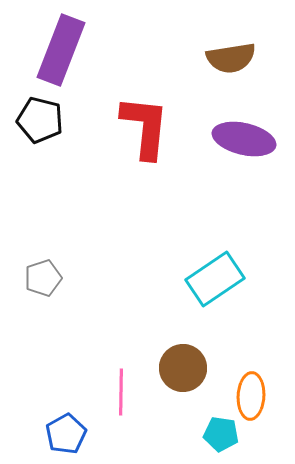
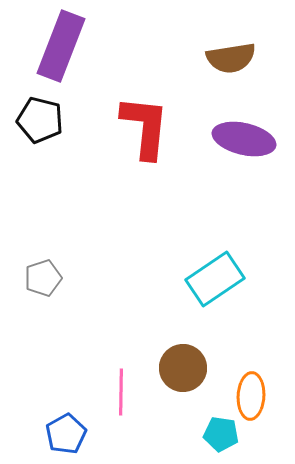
purple rectangle: moved 4 px up
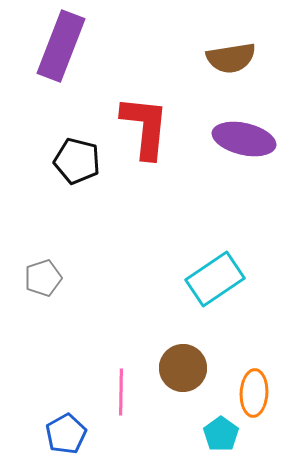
black pentagon: moved 37 px right, 41 px down
orange ellipse: moved 3 px right, 3 px up
cyan pentagon: rotated 28 degrees clockwise
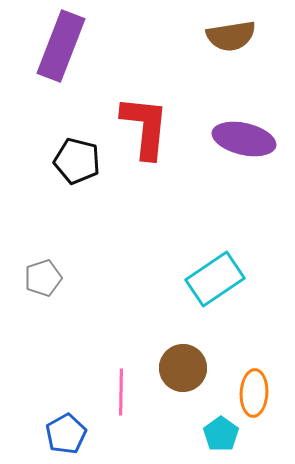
brown semicircle: moved 22 px up
